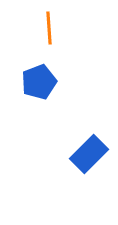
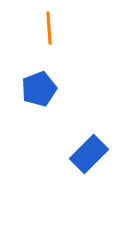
blue pentagon: moved 7 px down
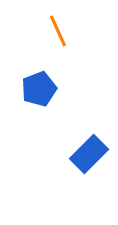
orange line: moved 9 px right, 3 px down; rotated 20 degrees counterclockwise
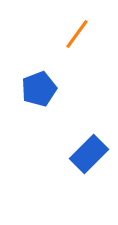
orange line: moved 19 px right, 3 px down; rotated 60 degrees clockwise
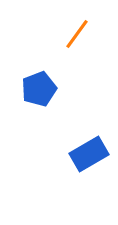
blue rectangle: rotated 15 degrees clockwise
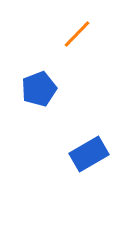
orange line: rotated 8 degrees clockwise
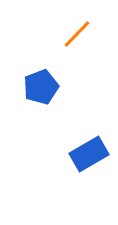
blue pentagon: moved 2 px right, 2 px up
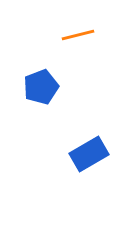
orange line: moved 1 px right, 1 px down; rotated 32 degrees clockwise
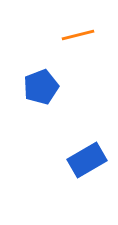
blue rectangle: moved 2 px left, 6 px down
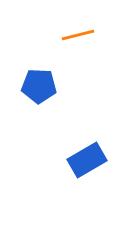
blue pentagon: moved 2 px left, 1 px up; rotated 24 degrees clockwise
